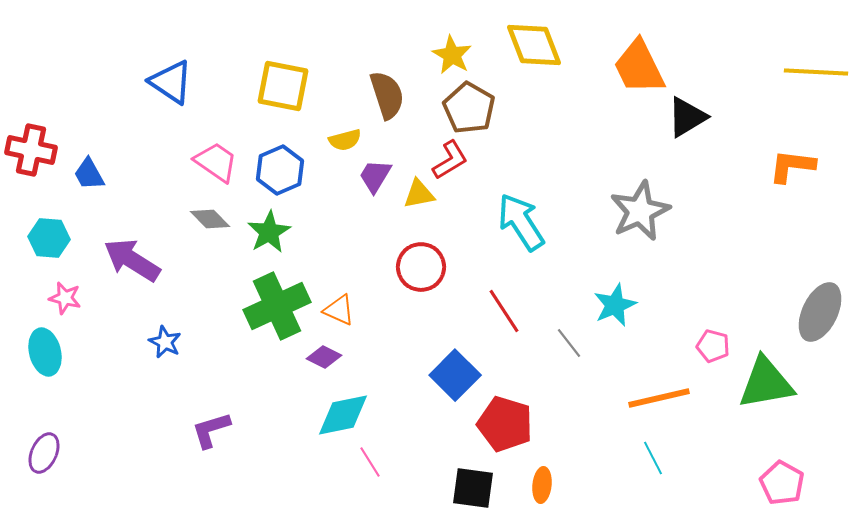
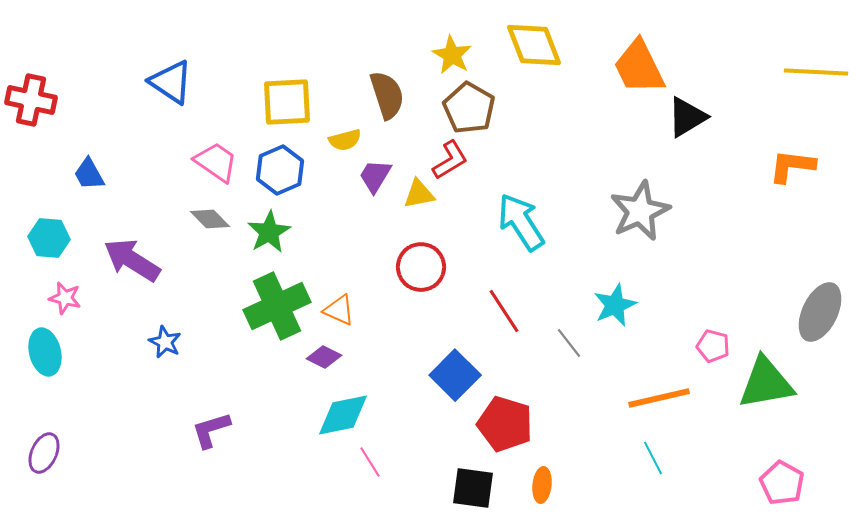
yellow square at (283, 86): moved 4 px right, 16 px down; rotated 14 degrees counterclockwise
red cross at (31, 150): moved 50 px up
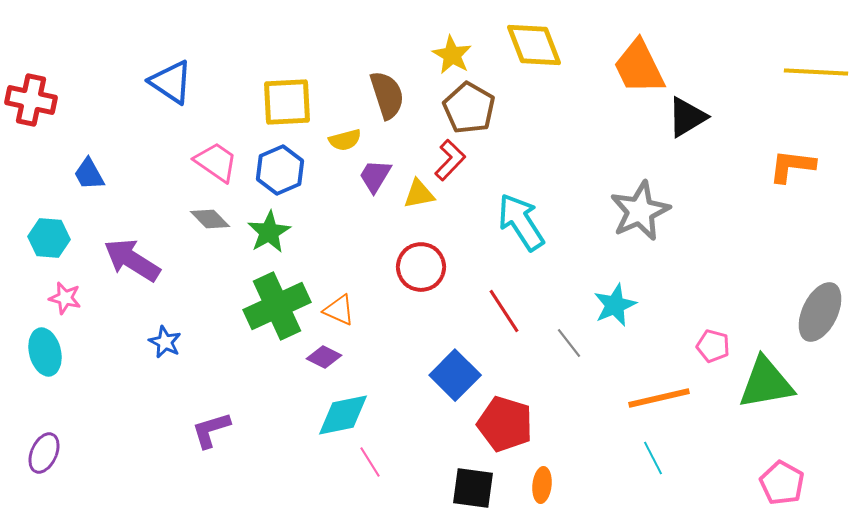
red L-shape at (450, 160): rotated 15 degrees counterclockwise
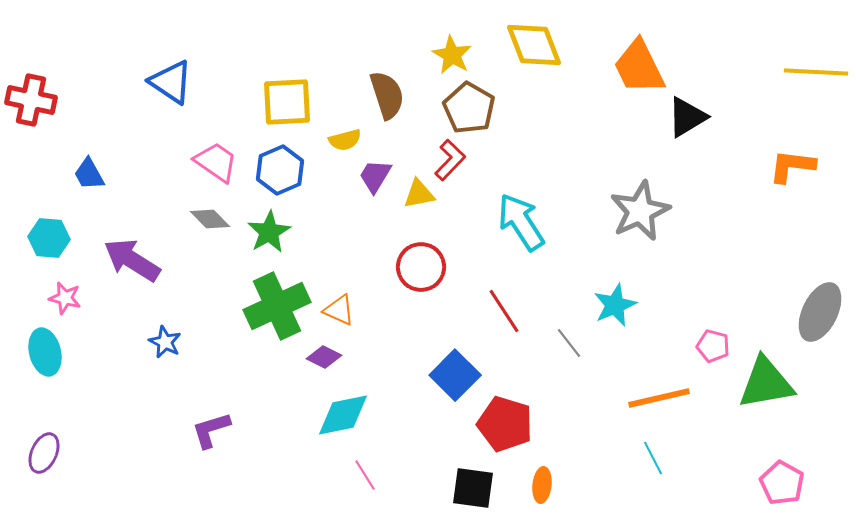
pink line at (370, 462): moved 5 px left, 13 px down
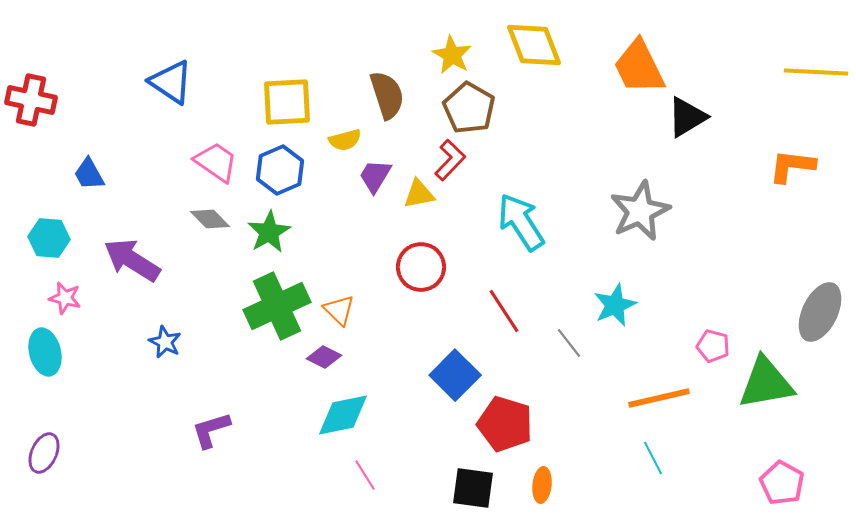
orange triangle at (339, 310): rotated 20 degrees clockwise
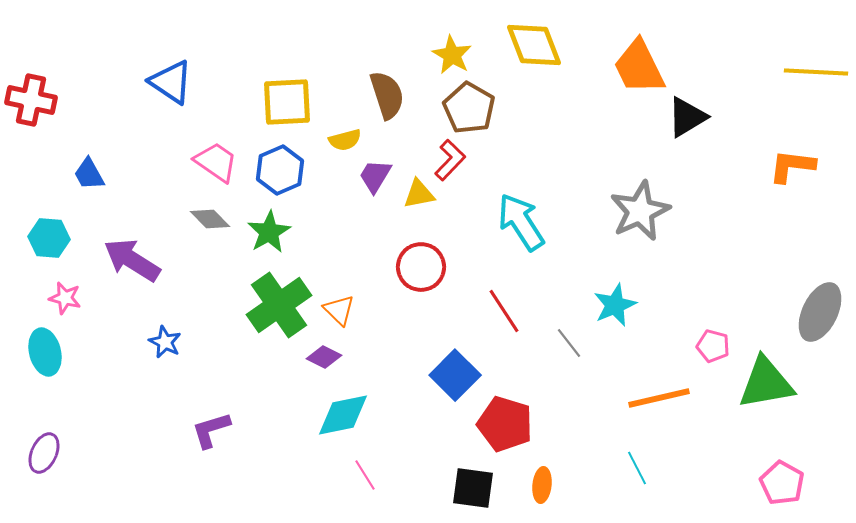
green cross at (277, 306): moved 2 px right, 1 px up; rotated 10 degrees counterclockwise
cyan line at (653, 458): moved 16 px left, 10 px down
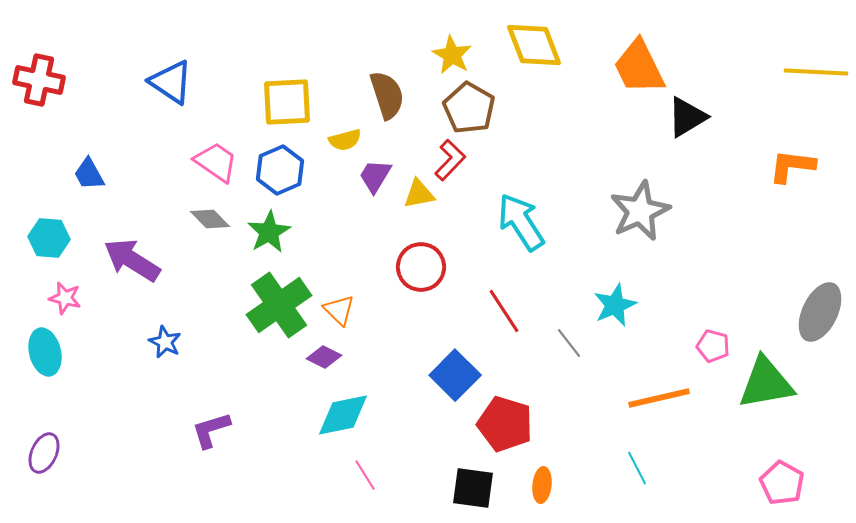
red cross at (31, 100): moved 8 px right, 20 px up
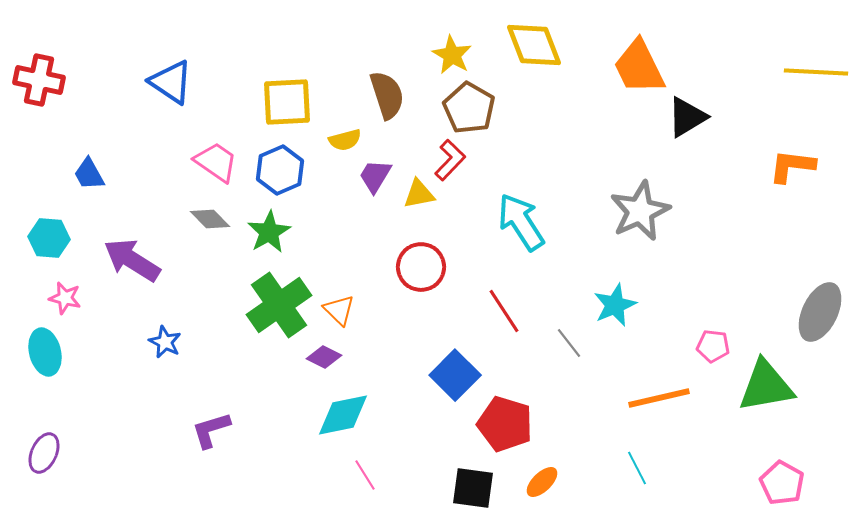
pink pentagon at (713, 346): rotated 8 degrees counterclockwise
green triangle at (766, 383): moved 3 px down
orange ellipse at (542, 485): moved 3 px up; rotated 40 degrees clockwise
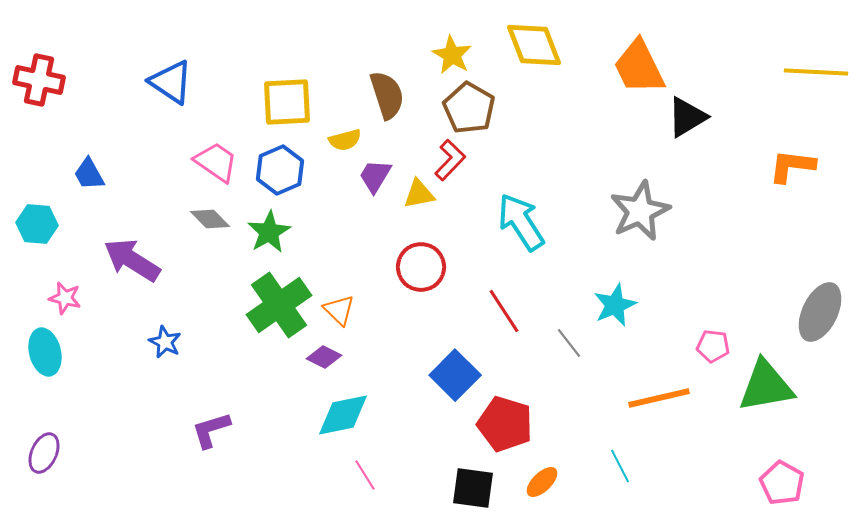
cyan hexagon at (49, 238): moved 12 px left, 14 px up
cyan line at (637, 468): moved 17 px left, 2 px up
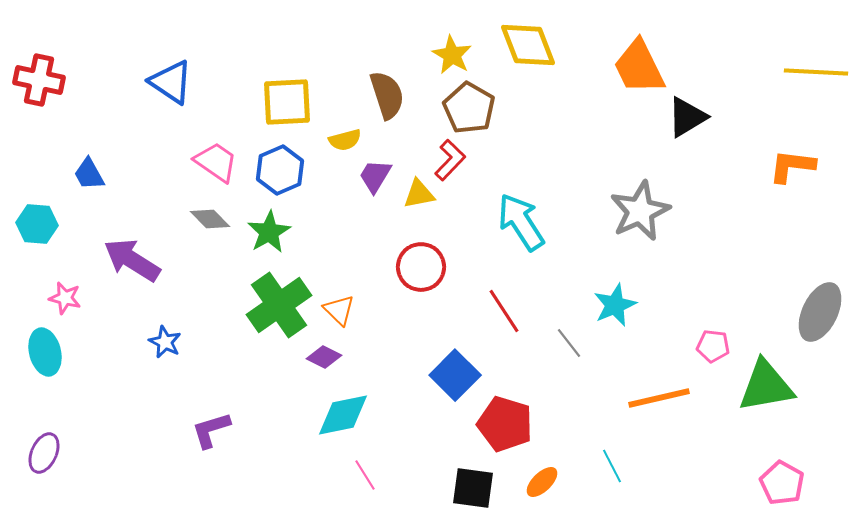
yellow diamond at (534, 45): moved 6 px left
cyan line at (620, 466): moved 8 px left
